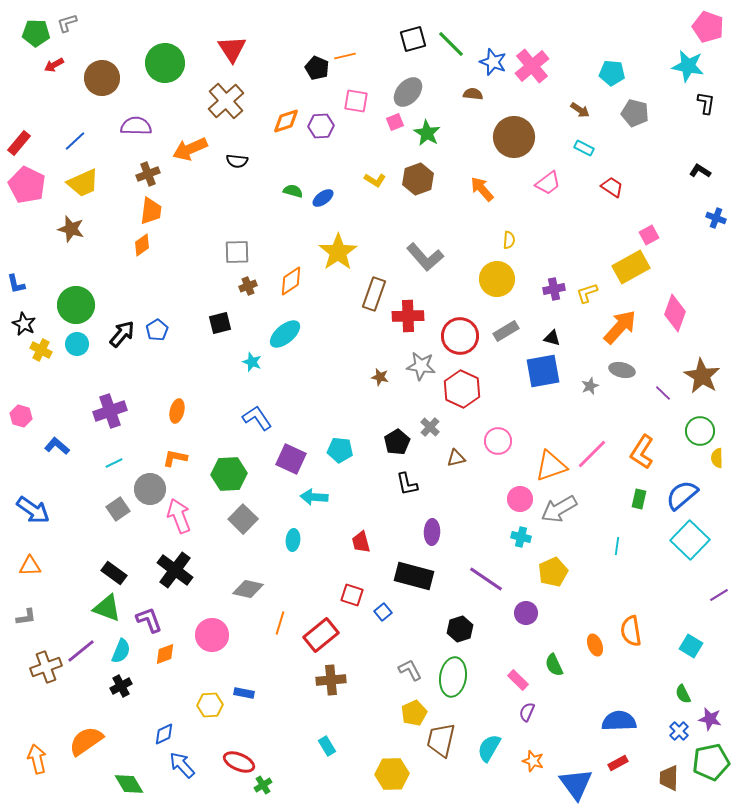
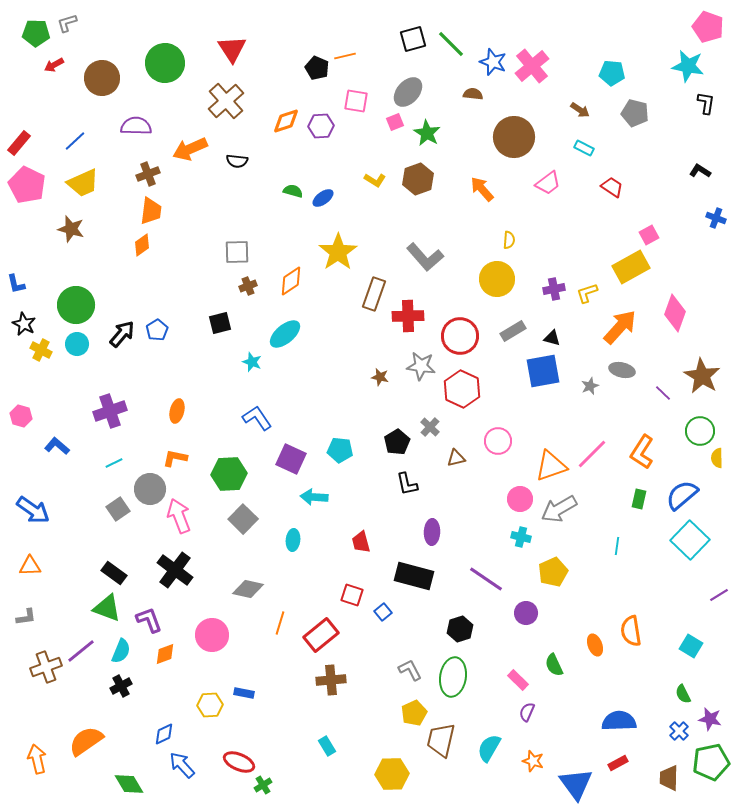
gray rectangle at (506, 331): moved 7 px right
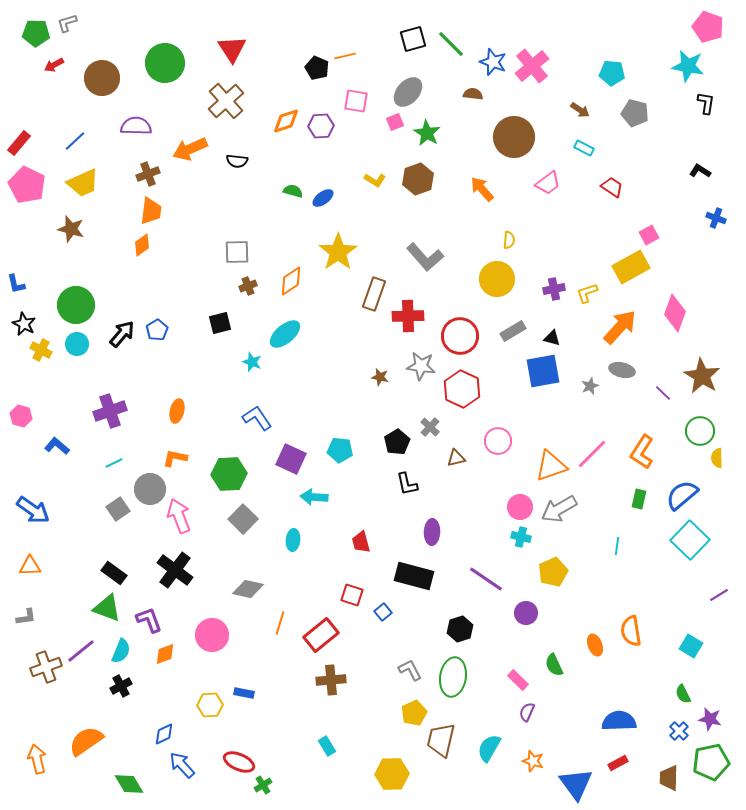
pink circle at (520, 499): moved 8 px down
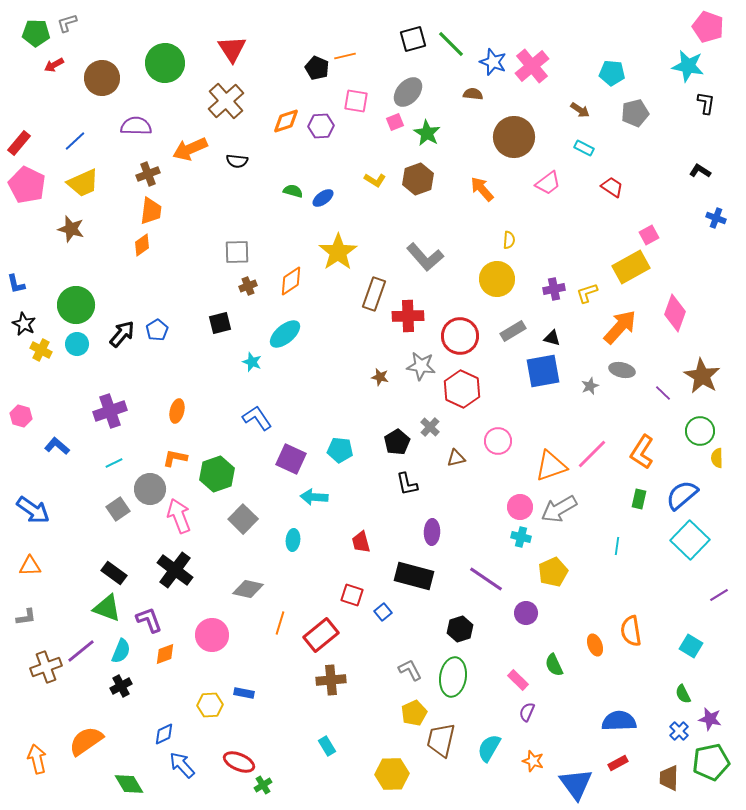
gray pentagon at (635, 113): rotated 28 degrees counterclockwise
green hexagon at (229, 474): moved 12 px left; rotated 16 degrees counterclockwise
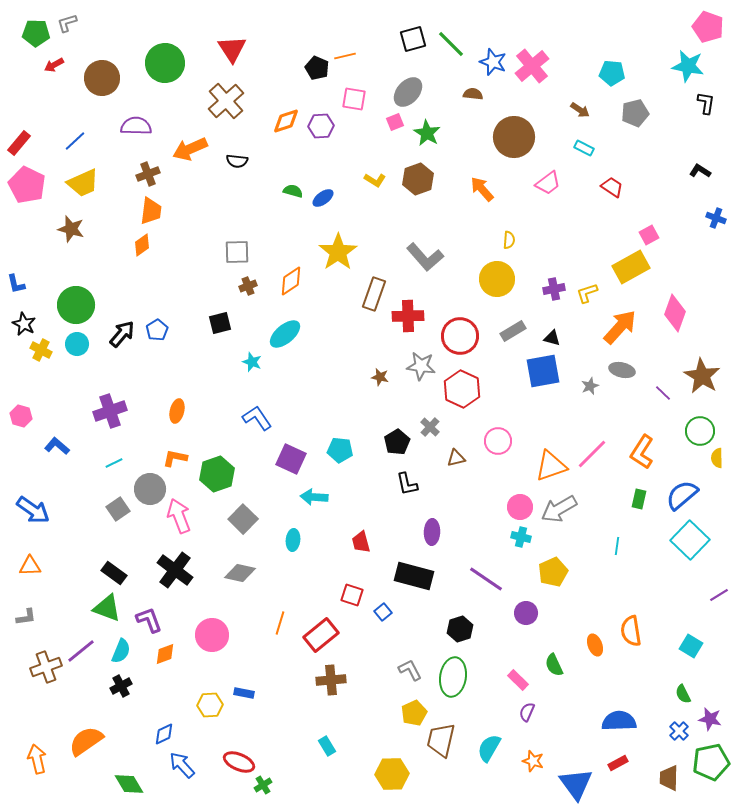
pink square at (356, 101): moved 2 px left, 2 px up
gray diamond at (248, 589): moved 8 px left, 16 px up
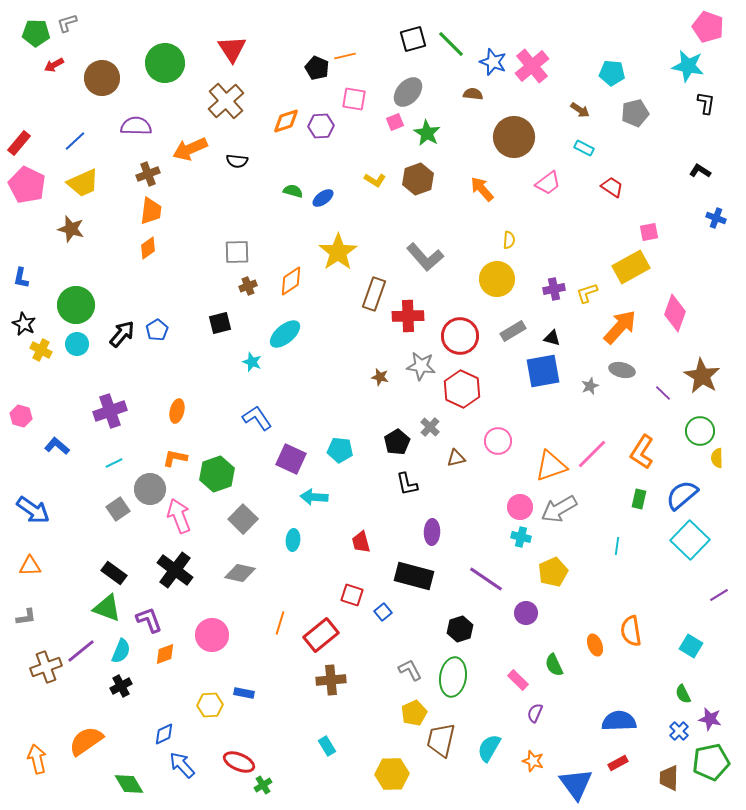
pink square at (649, 235): moved 3 px up; rotated 18 degrees clockwise
orange diamond at (142, 245): moved 6 px right, 3 px down
blue L-shape at (16, 284): moved 5 px right, 6 px up; rotated 25 degrees clockwise
purple semicircle at (527, 712): moved 8 px right, 1 px down
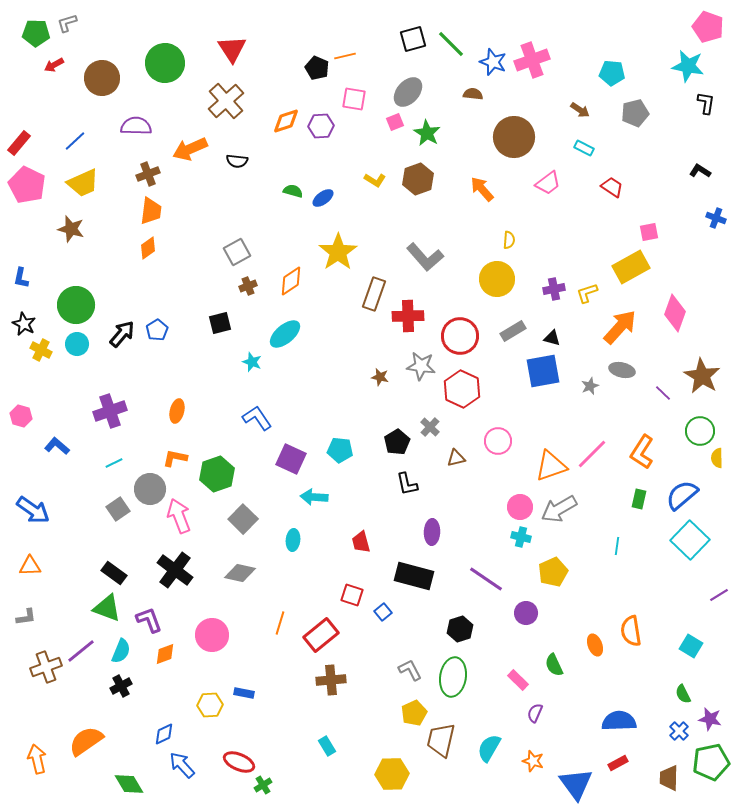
pink cross at (532, 66): moved 6 px up; rotated 20 degrees clockwise
gray square at (237, 252): rotated 28 degrees counterclockwise
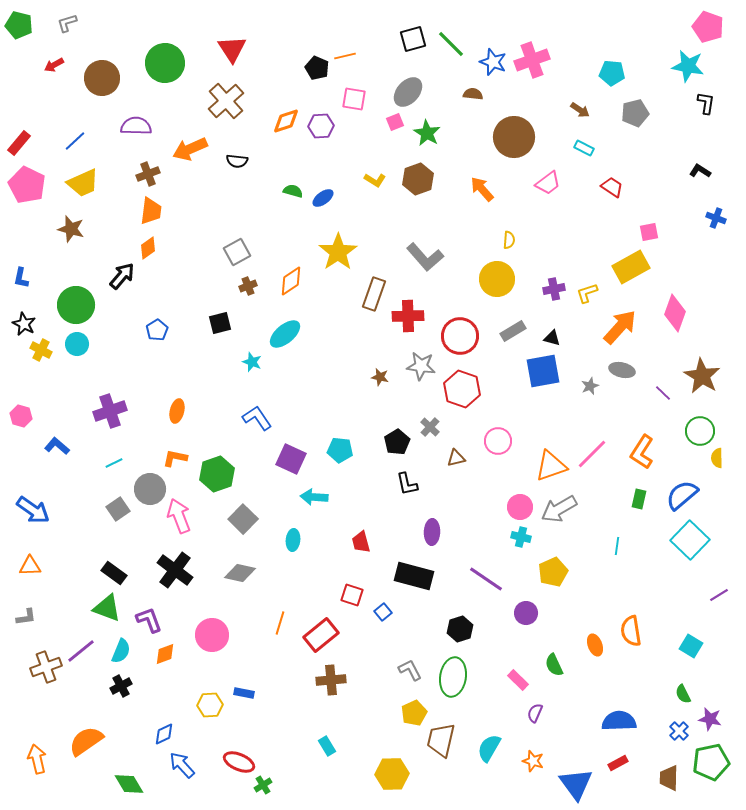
green pentagon at (36, 33): moved 17 px left, 8 px up; rotated 12 degrees clockwise
black arrow at (122, 334): moved 58 px up
red hexagon at (462, 389): rotated 6 degrees counterclockwise
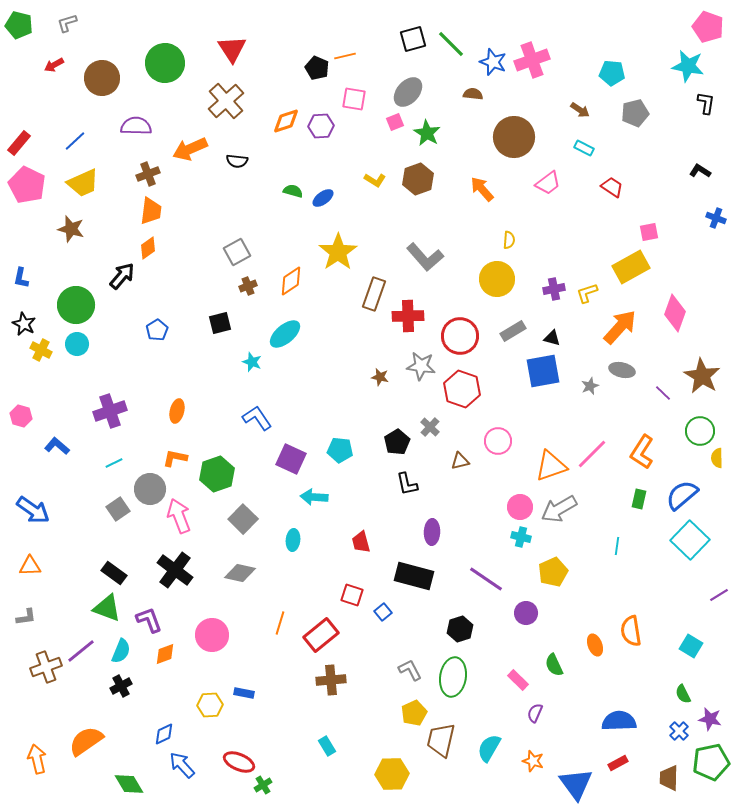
brown triangle at (456, 458): moved 4 px right, 3 px down
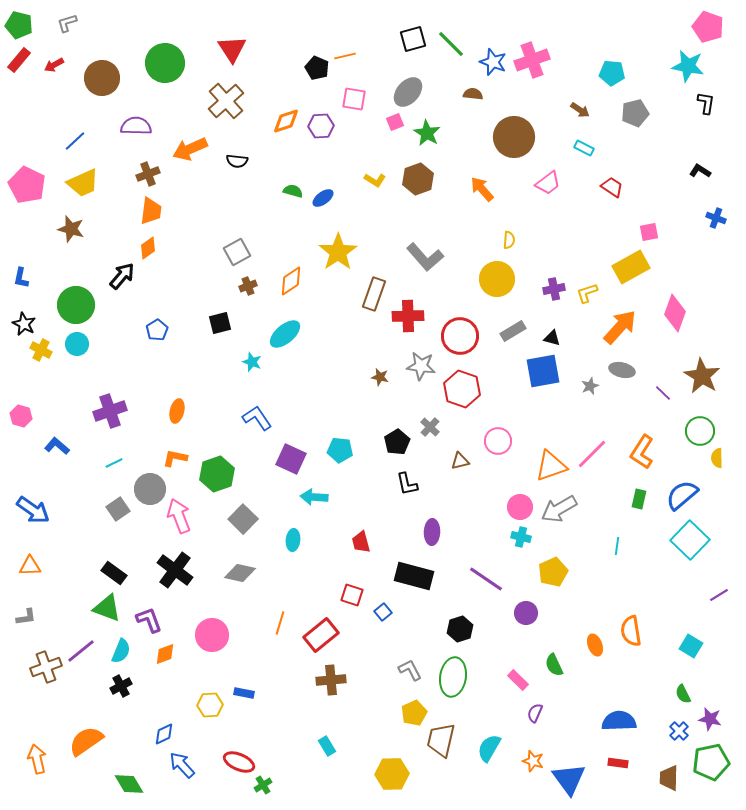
red rectangle at (19, 143): moved 83 px up
red rectangle at (618, 763): rotated 36 degrees clockwise
blue triangle at (576, 784): moved 7 px left, 5 px up
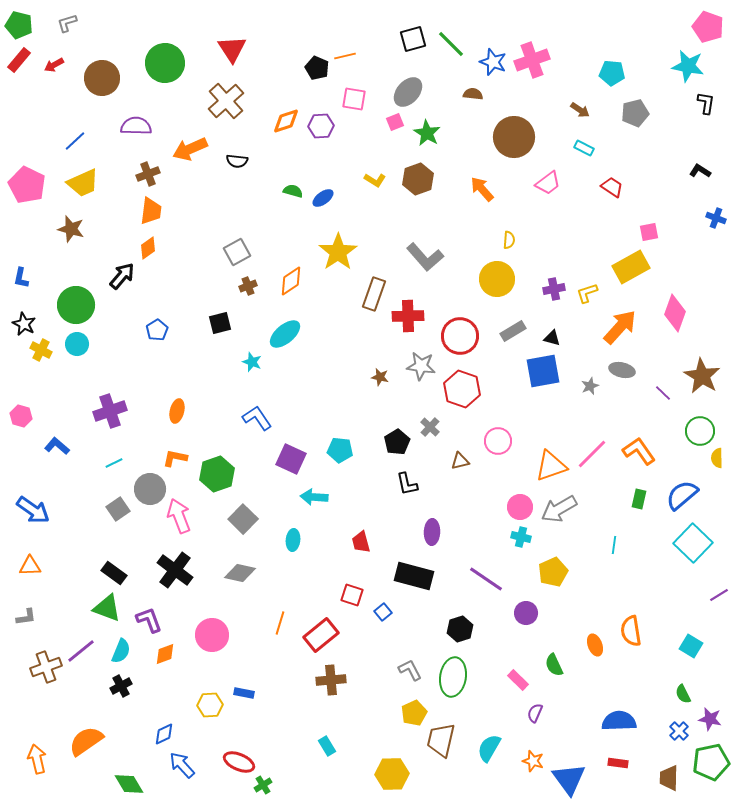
orange L-shape at (642, 452): moved 3 px left, 1 px up; rotated 112 degrees clockwise
cyan square at (690, 540): moved 3 px right, 3 px down
cyan line at (617, 546): moved 3 px left, 1 px up
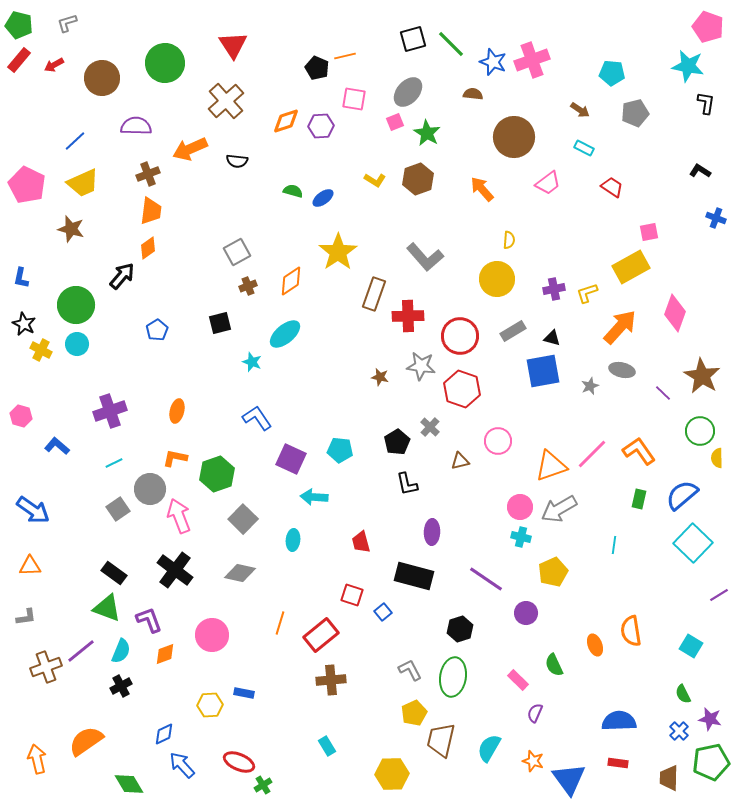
red triangle at (232, 49): moved 1 px right, 4 px up
